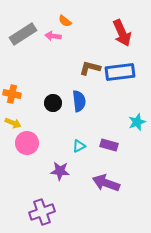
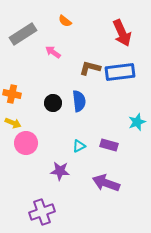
pink arrow: moved 16 px down; rotated 28 degrees clockwise
pink circle: moved 1 px left
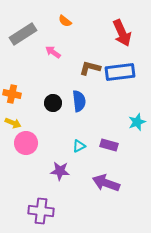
purple cross: moved 1 px left, 1 px up; rotated 25 degrees clockwise
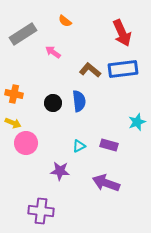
brown L-shape: moved 2 px down; rotated 25 degrees clockwise
blue rectangle: moved 3 px right, 3 px up
orange cross: moved 2 px right
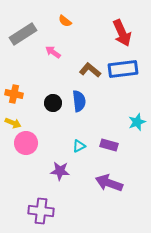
purple arrow: moved 3 px right
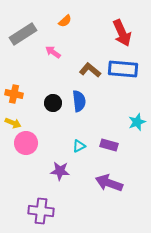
orange semicircle: rotated 80 degrees counterclockwise
blue rectangle: rotated 12 degrees clockwise
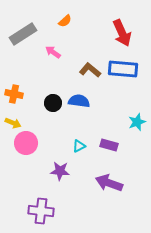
blue semicircle: rotated 75 degrees counterclockwise
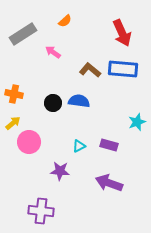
yellow arrow: rotated 63 degrees counterclockwise
pink circle: moved 3 px right, 1 px up
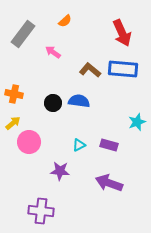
gray rectangle: rotated 20 degrees counterclockwise
cyan triangle: moved 1 px up
